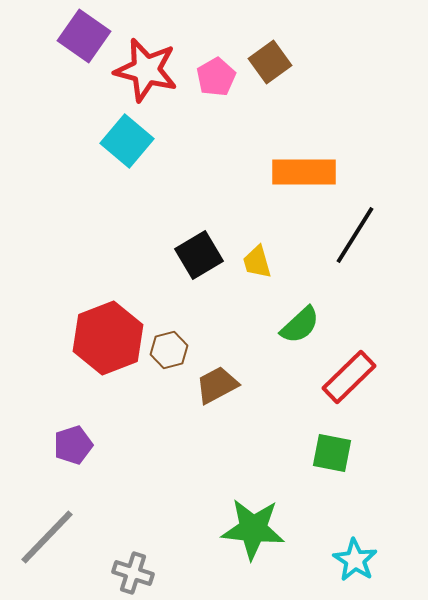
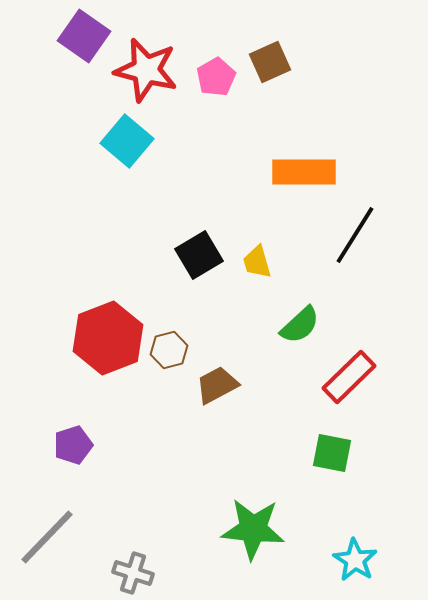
brown square: rotated 12 degrees clockwise
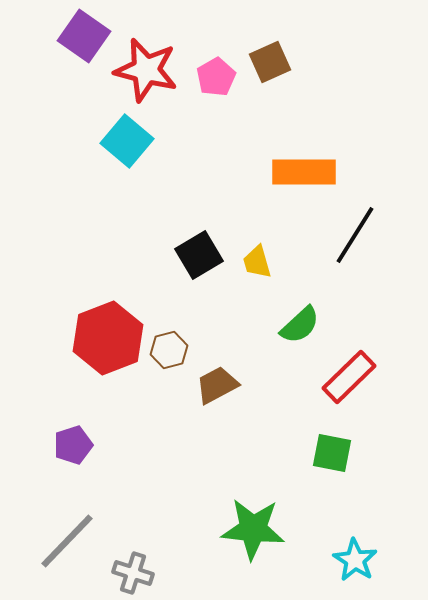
gray line: moved 20 px right, 4 px down
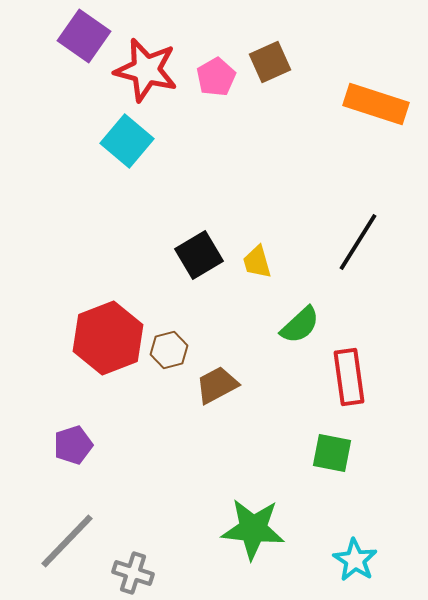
orange rectangle: moved 72 px right, 68 px up; rotated 18 degrees clockwise
black line: moved 3 px right, 7 px down
red rectangle: rotated 54 degrees counterclockwise
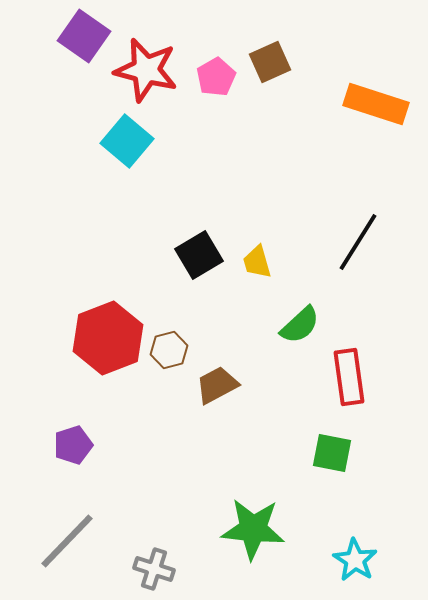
gray cross: moved 21 px right, 4 px up
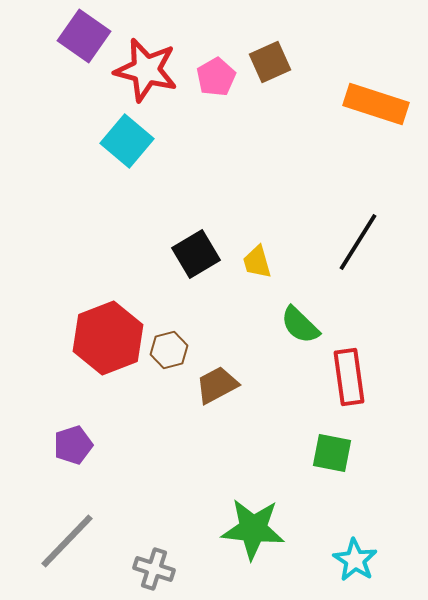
black square: moved 3 px left, 1 px up
green semicircle: rotated 87 degrees clockwise
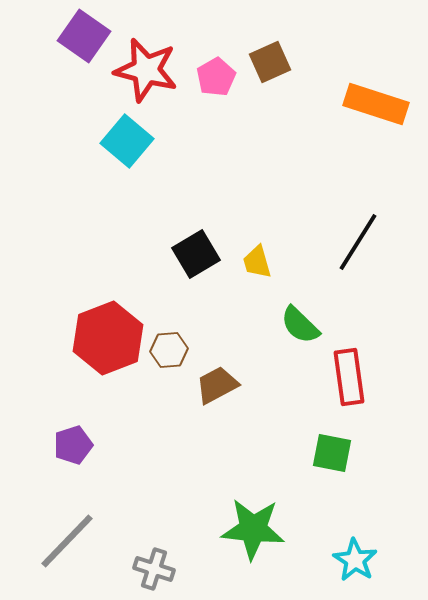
brown hexagon: rotated 9 degrees clockwise
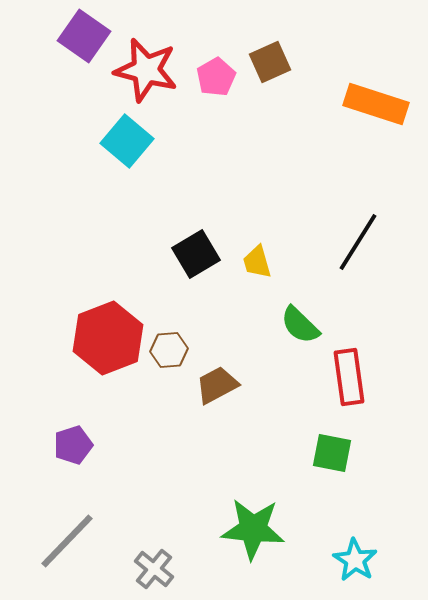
gray cross: rotated 21 degrees clockwise
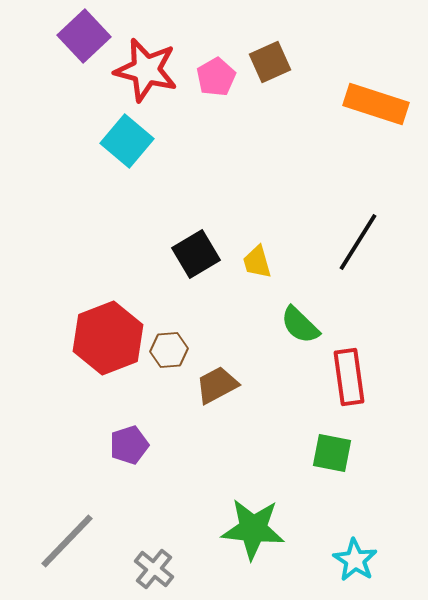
purple square: rotated 12 degrees clockwise
purple pentagon: moved 56 px right
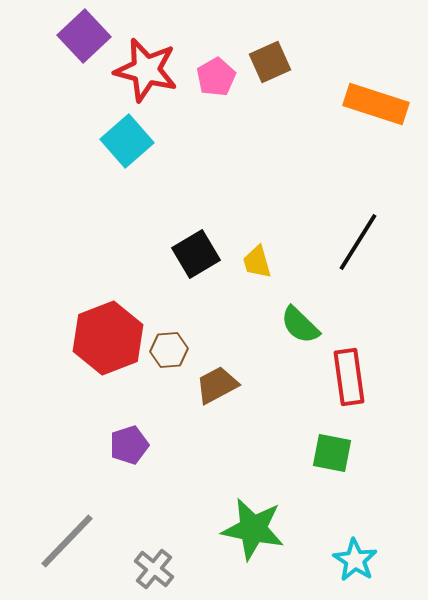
cyan square: rotated 9 degrees clockwise
green star: rotated 6 degrees clockwise
